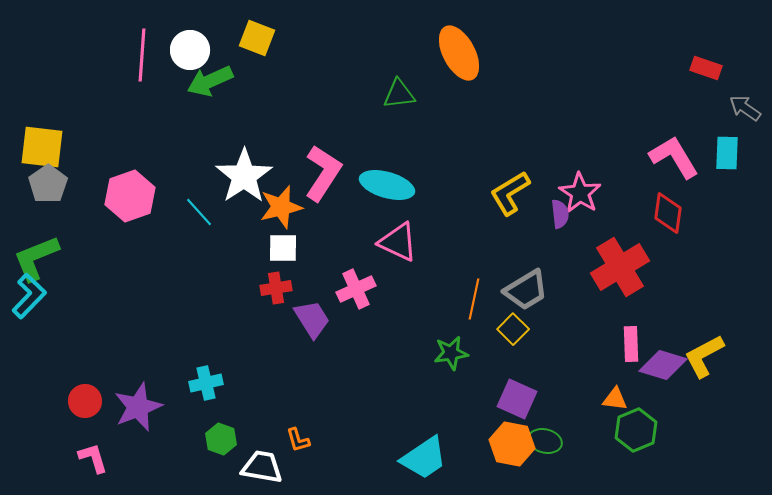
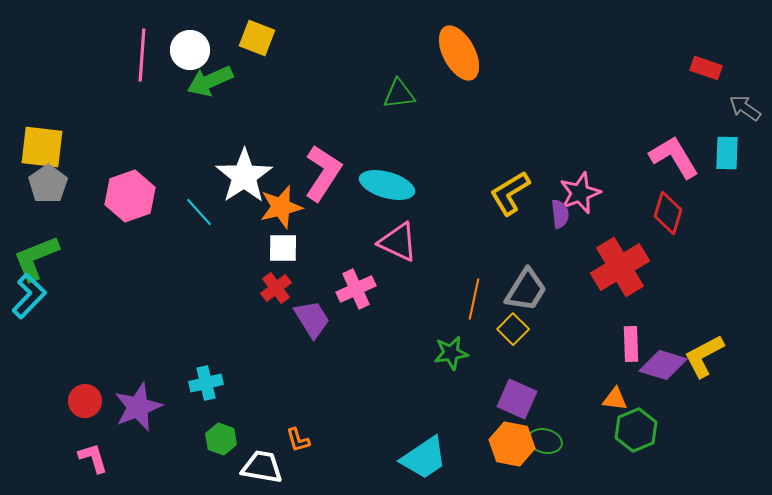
pink star at (580, 193): rotated 18 degrees clockwise
red diamond at (668, 213): rotated 9 degrees clockwise
red cross at (276, 288): rotated 28 degrees counterclockwise
gray trapezoid at (526, 290): rotated 27 degrees counterclockwise
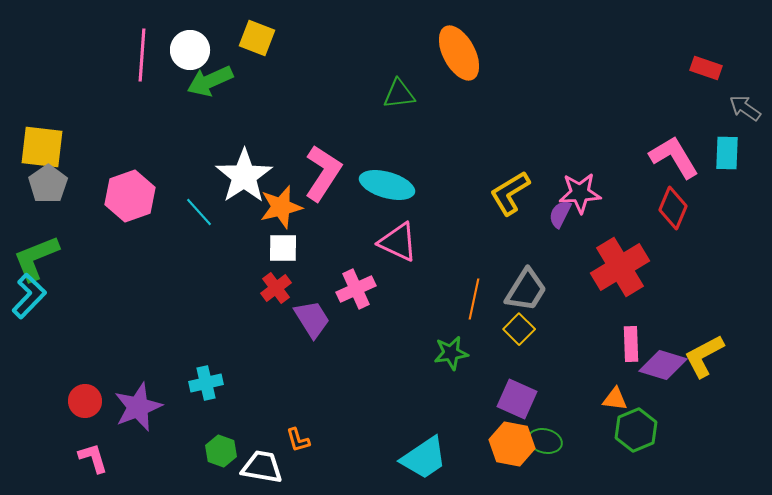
pink star at (580, 193): rotated 18 degrees clockwise
red diamond at (668, 213): moved 5 px right, 5 px up; rotated 6 degrees clockwise
purple semicircle at (560, 214): rotated 148 degrees counterclockwise
yellow square at (513, 329): moved 6 px right
green hexagon at (221, 439): moved 12 px down
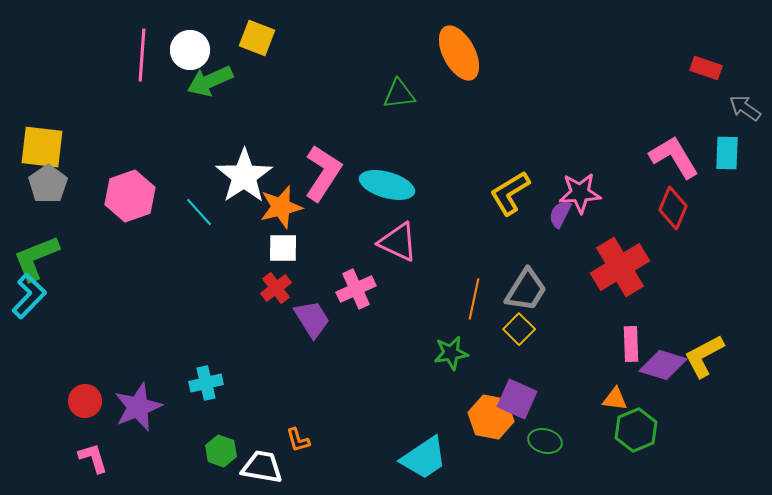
orange hexagon at (512, 444): moved 21 px left, 27 px up
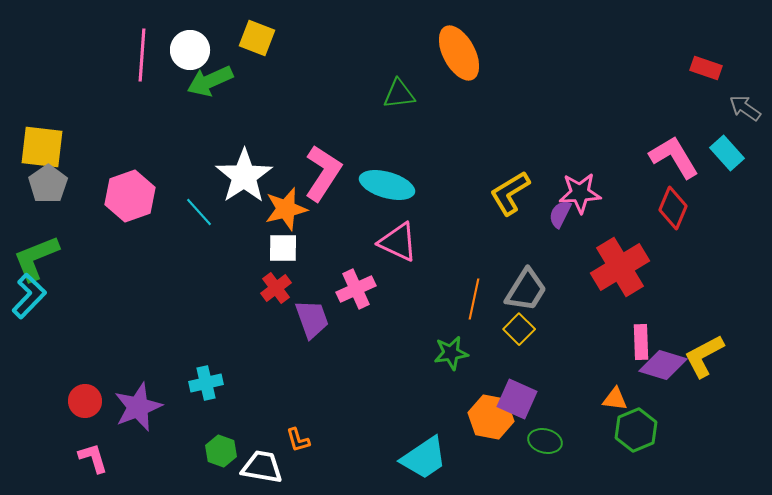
cyan rectangle at (727, 153): rotated 44 degrees counterclockwise
orange star at (281, 207): moved 5 px right, 2 px down
purple trapezoid at (312, 319): rotated 12 degrees clockwise
pink rectangle at (631, 344): moved 10 px right, 2 px up
